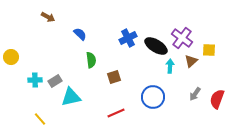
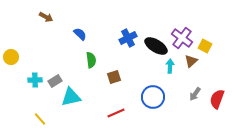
brown arrow: moved 2 px left
yellow square: moved 4 px left, 4 px up; rotated 24 degrees clockwise
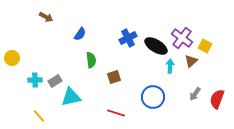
blue semicircle: rotated 80 degrees clockwise
yellow circle: moved 1 px right, 1 px down
red line: rotated 42 degrees clockwise
yellow line: moved 1 px left, 3 px up
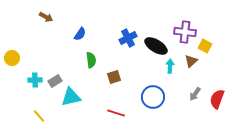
purple cross: moved 3 px right, 6 px up; rotated 30 degrees counterclockwise
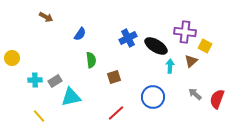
gray arrow: rotated 96 degrees clockwise
red line: rotated 60 degrees counterclockwise
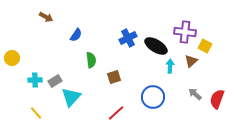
blue semicircle: moved 4 px left, 1 px down
cyan triangle: rotated 35 degrees counterclockwise
yellow line: moved 3 px left, 3 px up
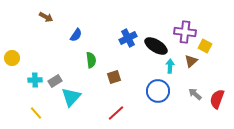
blue circle: moved 5 px right, 6 px up
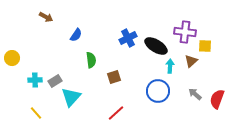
yellow square: rotated 24 degrees counterclockwise
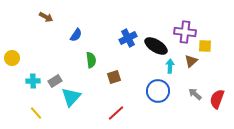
cyan cross: moved 2 px left, 1 px down
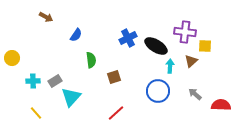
red semicircle: moved 4 px right, 6 px down; rotated 72 degrees clockwise
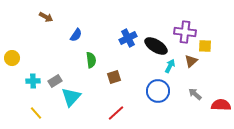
cyan arrow: rotated 24 degrees clockwise
